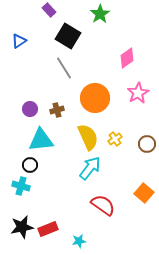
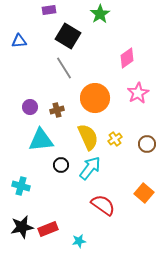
purple rectangle: rotated 56 degrees counterclockwise
blue triangle: rotated 28 degrees clockwise
purple circle: moved 2 px up
black circle: moved 31 px right
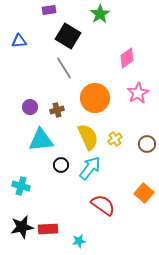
red rectangle: rotated 18 degrees clockwise
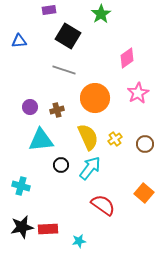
green star: moved 1 px right
gray line: moved 2 px down; rotated 40 degrees counterclockwise
brown circle: moved 2 px left
